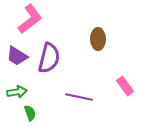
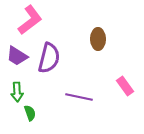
pink L-shape: moved 1 px down
green arrow: rotated 96 degrees clockwise
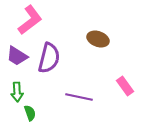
brown ellipse: rotated 70 degrees counterclockwise
